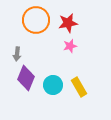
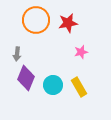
pink star: moved 11 px right, 6 px down
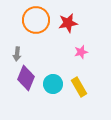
cyan circle: moved 1 px up
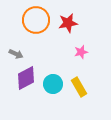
gray arrow: moved 1 px left; rotated 72 degrees counterclockwise
purple diamond: rotated 40 degrees clockwise
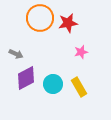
orange circle: moved 4 px right, 2 px up
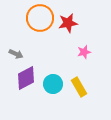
pink star: moved 3 px right
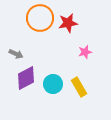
pink star: moved 1 px right
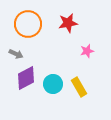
orange circle: moved 12 px left, 6 px down
pink star: moved 2 px right, 1 px up
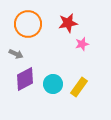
pink star: moved 5 px left, 7 px up
purple diamond: moved 1 px left, 1 px down
yellow rectangle: rotated 66 degrees clockwise
